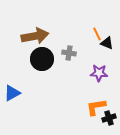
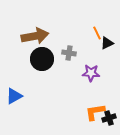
orange line: moved 1 px up
black triangle: rotated 48 degrees counterclockwise
purple star: moved 8 px left
blue triangle: moved 2 px right, 3 px down
orange L-shape: moved 1 px left, 5 px down
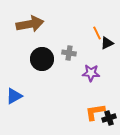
brown arrow: moved 5 px left, 12 px up
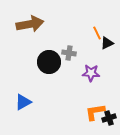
black circle: moved 7 px right, 3 px down
blue triangle: moved 9 px right, 6 px down
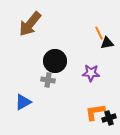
brown arrow: rotated 140 degrees clockwise
orange line: moved 2 px right
black triangle: rotated 16 degrees clockwise
gray cross: moved 21 px left, 27 px down
black circle: moved 6 px right, 1 px up
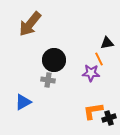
orange line: moved 26 px down
black circle: moved 1 px left, 1 px up
orange L-shape: moved 2 px left, 1 px up
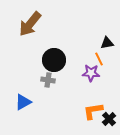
black cross: moved 1 px down; rotated 24 degrees counterclockwise
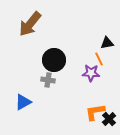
orange L-shape: moved 2 px right, 1 px down
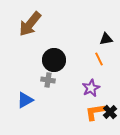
black triangle: moved 1 px left, 4 px up
purple star: moved 15 px down; rotated 30 degrees counterclockwise
blue triangle: moved 2 px right, 2 px up
black cross: moved 1 px right, 7 px up
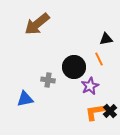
brown arrow: moved 7 px right; rotated 12 degrees clockwise
black circle: moved 20 px right, 7 px down
purple star: moved 1 px left, 2 px up
blue triangle: moved 1 px up; rotated 18 degrees clockwise
black cross: moved 1 px up
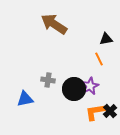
brown arrow: moved 17 px right; rotated 72 degrees clockwise
black circle: moved 22 px down
